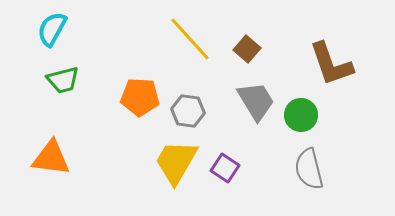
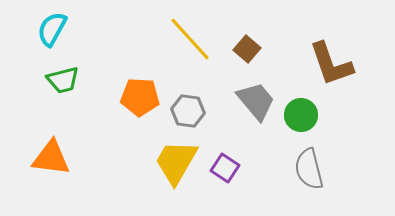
gray trapezoid: rotated 9 degrees counterclockwise
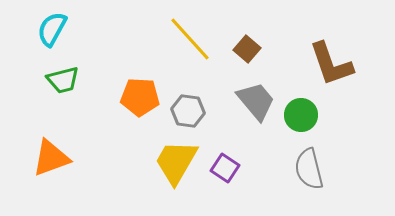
orange triangle: rotated 27 degrees counterclockwise
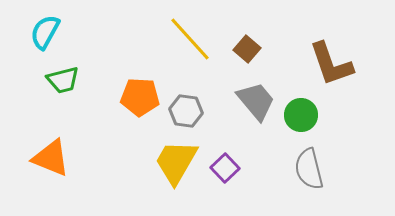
cyan semicircle: moved 7 px left, 3 px down
gray hexagon: moved 2 px left
orange triangle: rotated 42 degrees clockwise
purple square: rotated 12 degrees clockwise
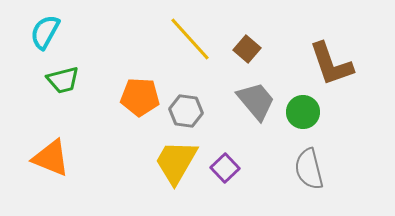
green circle: moved 2 px right, 3 px up
